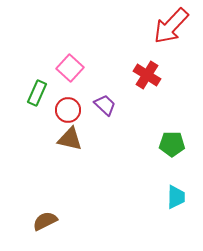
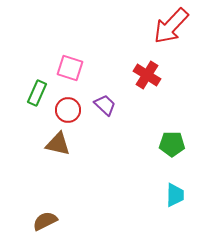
pink square: rotated 24 degrees counterclockwise
brown triangle: moved 12 px left, 5 px down
cyan trapezoid: moved 1 px left, 2 px up
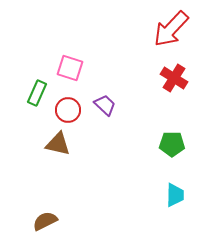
red arrow: moved 3 px down
red cross: moved 27 px right, 3 px down
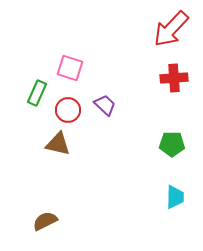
red cross: rotated 36 degrees counterclockwise
cyan trapezoid: moved 2 px down
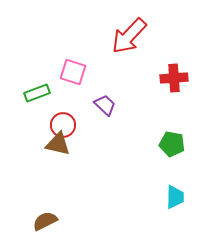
red arrow: moved 42 px left, 7 px down
pink square: moved 3 px right, 4 px down
green rectangle: rotated 45 degrees clockwise
red circle: moved 5 px left, 15 px down
green pentagon: rotated 10 degrees clockwise
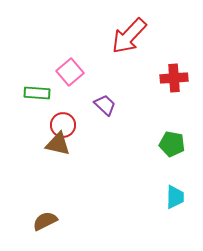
pink square: moved 3 px left; rotated 32 degrees clockwise
green rectangle: rotated 25 degrees clockwise
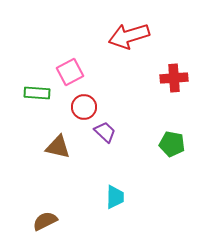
red arrow: rotated 30 degrees clockwise
pink square: rotated 12 degrees clockwise
purple trapezoid: moved 27 px down
red circle: moved 21 px right, 18 px up
brown triangle: moved 3 px down
cyan trapezoid: moved 60 px left
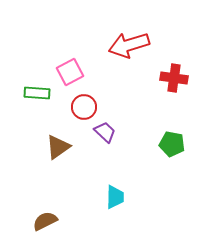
red arrow: moved 9 px down
red cross: rotated 12 degrees clockwise
brown triangle: rotated 48 degrees counterclockwise
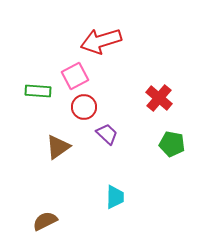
red arrow: moved 28 px left, 4 px up
pink square: moved 5 px right, 4 px down
red cross: moved 15 px left, 20 px down; rotated 32 degrees clockwise
green rectangle: moved 1 px right, 2 px up
purple trapezoid: moved 2 px right, 2 px down
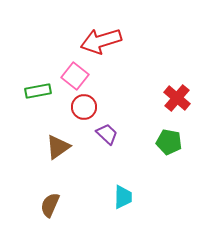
pink square: rotated 24 degrees counterclockwise
green rectangle: rotated 15 degrees counterclockwise
red cross: moved 18 px right
green pentagon: moved 3 px left, 2 px up
cyan trapezoid: moved 8 px right
brown semicircle: moved 5 px right, 16 px up; rotated 40 degrees counterclockwise
